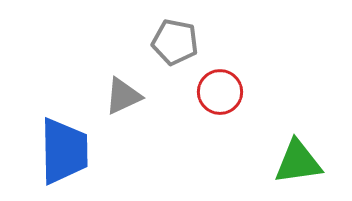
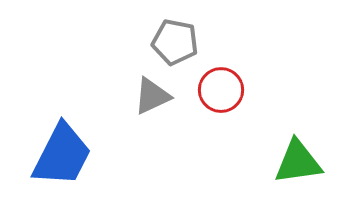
red circle: moved 1 px right, 2 px up
gray triangle: moved 29 px right
blue trapezoid: moved 2 px left, 4 px down; rotated 28 degrees clockwise
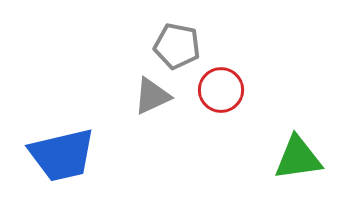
gray pentagon: moved 2 px right, 4 px down
blue trapezoid: rotated 50 degrees clockwise
green triangle: moved 4 px up
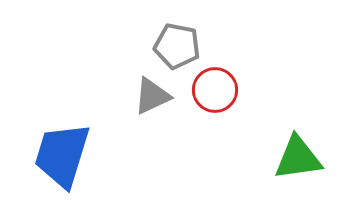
red circle: moved 6 px left
blue trapezoid: rotated 120 degrees clockwise
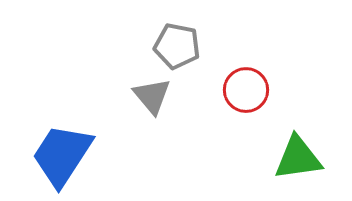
red circle: moved 31 px right
gray triangle: rotated 45 degrees counterclockwise
blue trapezoid: rotated 16 degrees clockwise
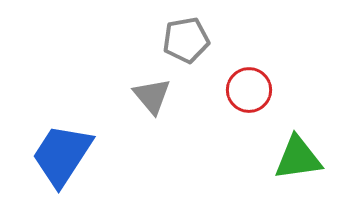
gray pentagon: moved 9 px right, 6 px up; rotated 21 degrees counterclockwise
red circle: moved 3 px right
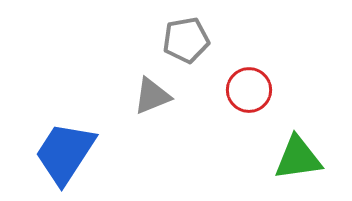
gray triangle: rotated 48 degrees clockwise
blue trapezoid: moved 3 px right, 2 px up
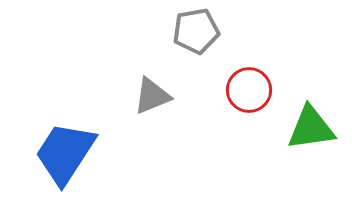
gray pentagon: moved 10 px right, 9 px up
green triangle: moved 13 px right, 30 px up
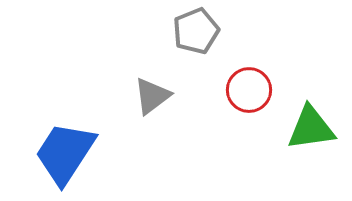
gray pentagon: rotated 12 degrees counterclockwise
gray triangle: rotated 15 degrees counterclockwise
